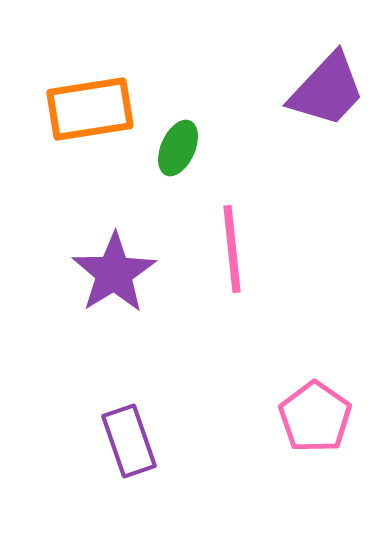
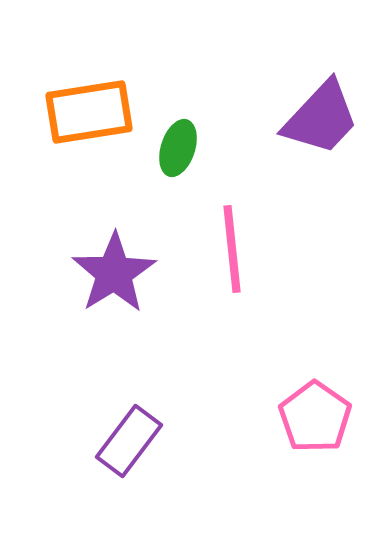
purple trapezoid: moved 6 px left, 28 px down
orange rectangle: moved 1 px left, 3 px down
green ellipse: rotated 6 degrees counterclockwise
purple rectangle: rotated 56 degrees clockwise
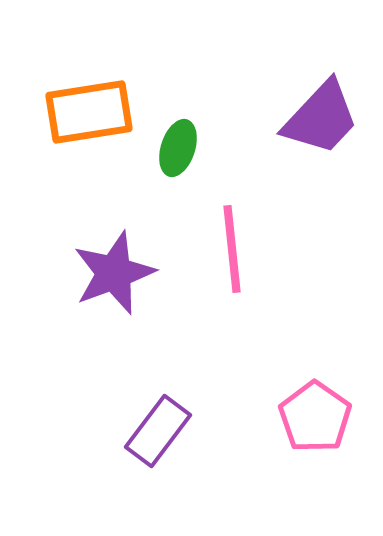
purple star: rotated 12 degrees clockwise
purple rectangle: moved 29 px right, 10 px up
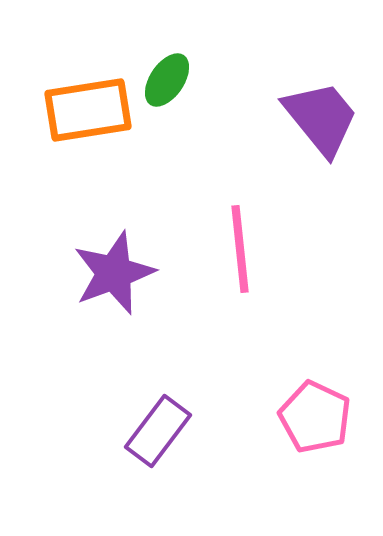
orange rectangle: moved 1 px left, 2 px up
purple trapezoid: rotated 82 degrees counterclockwise
green ellipse: moved 11 px left, 68 px up; rotated 16 degrees clockwise
pink line: moved 8 px right
pink pentagon: rotated 10 degrees counterclockwise
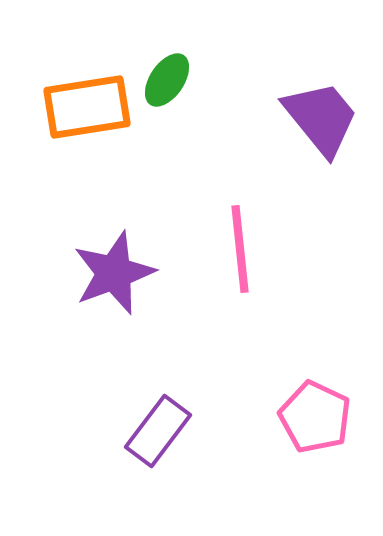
orange rectangle: moved 1 px left, 3 px up
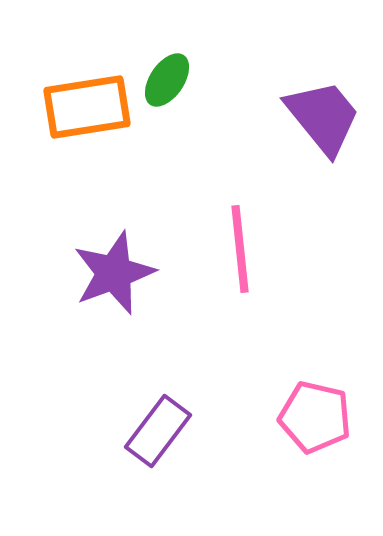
purple trapezoid: moved 2 px right, 1 px up
pink pentagon: rotated 12 degrees counterclockwise
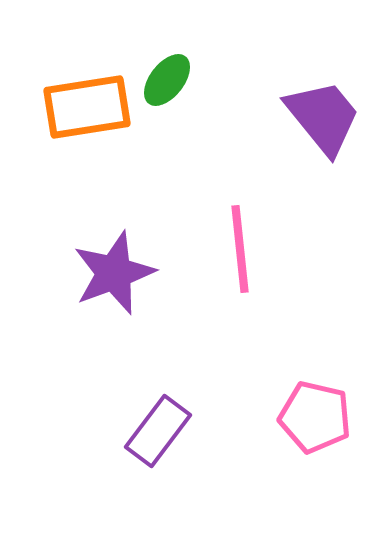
green ellipse: rotated 4 degrees clockwise
